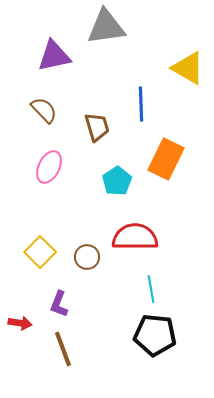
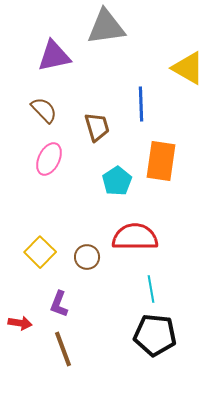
orange rectangle: moved 5 px left, 2 px down; rotated 18 degrees counterclockwise
pink ellipse: moved 8 px up
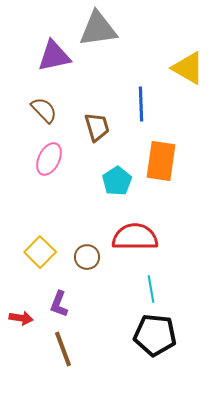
gray triangle: moved 8 px left, 2 px down
red arrow: moved 1 px right, 5 px up
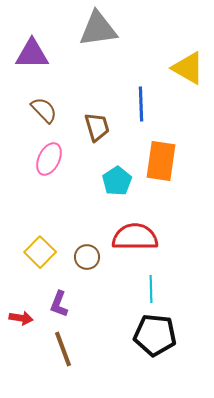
purple triangle: moved 22 px left, 2 px up; rotated 12 degrees clockwise
cyan line: rotated 8 degrees clockwise
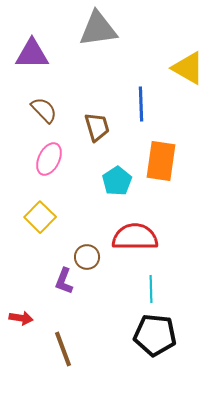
yellow square: moved 35 px up
purple L-shape: moved 5 px right, 23 px up
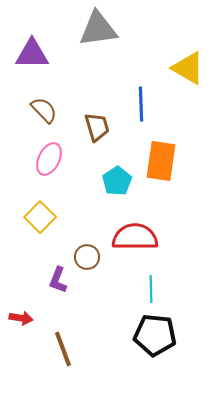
purple L-shape: moved 6 px left, 1 px up
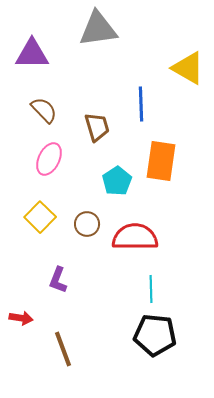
brown circle: moved 33 px up
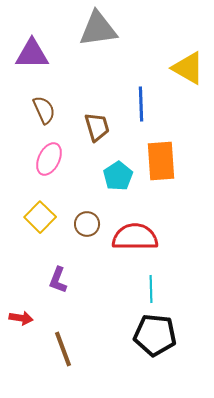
brown semicircle: rotated 20 degrees clockwise
orange rectangle: rotated 12 degrees counterclockwise
cyan pentagon: moved 1 px right, 5 px up
